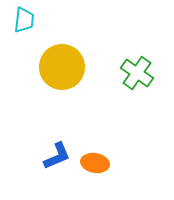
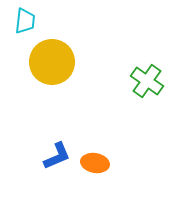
cyan trapezoid: moved 1 px right, 1 px down
yellow circle: moved 10 px left, 5 px up
green cross: moved 10 px right, 8 px down
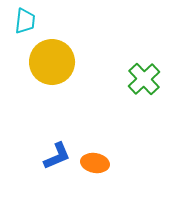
green cross: moved 3 px left, 2 px up; rotated 12 degrees clockwise
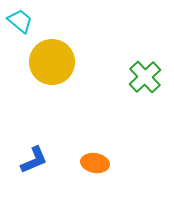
cyan trapezoid: moved 5 px left; rotated 56 degrees counterclockwise
green cross: moved 1 px right, 2 px up
blue L-shape: moved 23 px left, 4 px down
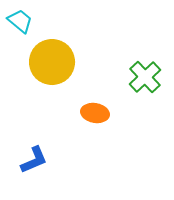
orange ellipse: moved 50 px up
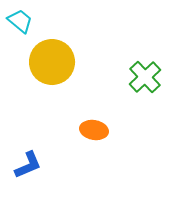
orange ellipse: moved 1 px left, 17 px down
blue L-shape: moved 6 px left, 5 px down
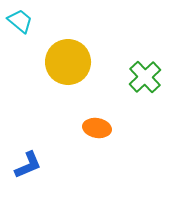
yellow circle: moved 16 px right
orange ellipse: moved 3 px right, 2 px up
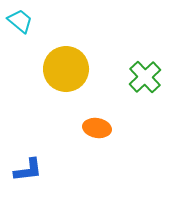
yellow circle: moved 2 px left, 7 px down
blue L-shape: moved 5 px down; rotated 16 degrees clockwise
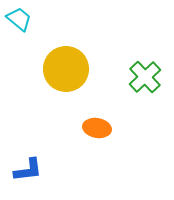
cyan trapezoid: moved 1 px left, 2 px up
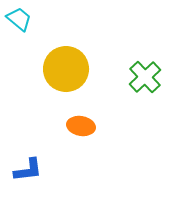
orange ellipse: moved 16 px left, 2 px up
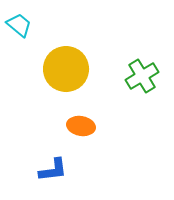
cyan trapezoid: moved 6 px down
green cross: moved 3 px left, 1 px up; rotated 12 degrees clockwise
blue L-shape: moved 25 px right
